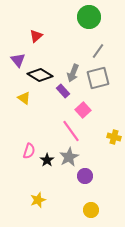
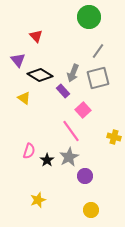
red triangle: rotated 32 degrees counterclockwise
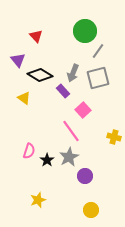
green circle: moved 4 px left, 14 px down
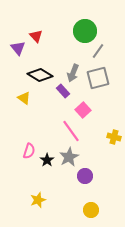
purple triangle: moved 12 px up
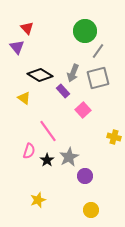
red triangle: moved 9 px left, 8 px up
purple triangle: moved 1 px left, 1 px up
pink line: moved 23 px left
